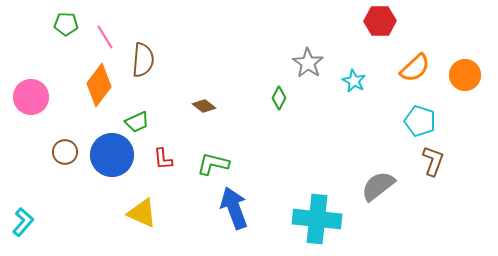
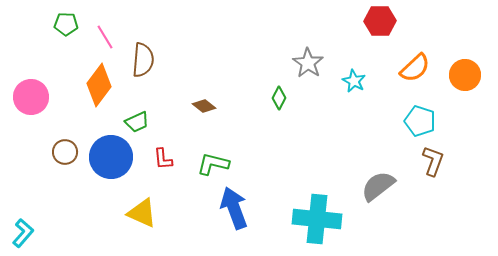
blue circle: moved 1 px left, 2 px down
cyan L-shape: moved 11 px down
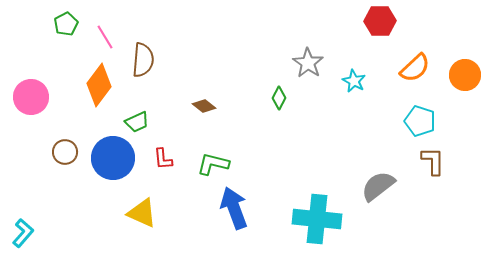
green pentagon: rotated 30 degrees counterclockwise
blue circle: moved 2 px right, 1 px down
brown L-shape: rotated 20 degrees counterclockwise
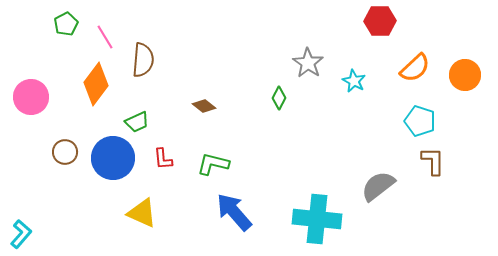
orange diamond: moved 3 px left, 1 px up
blue arrow: moved 4 px down; rotated 21 degrees counterclockwise
cyan L-shape: moved 2 px left, 1 px down
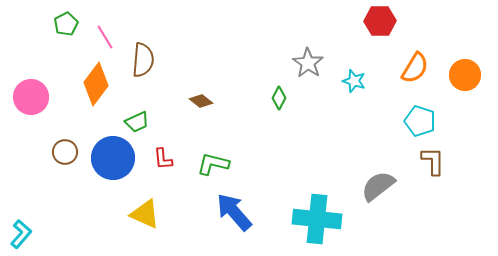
orange semicircle: rotated 16 degrees counterclockwise
cyan star: rotated 10 degrees counterclockwise
brown diamond: moved 3 px left, 5 px up
yellow triangle: moved 3 px right, 1 px down
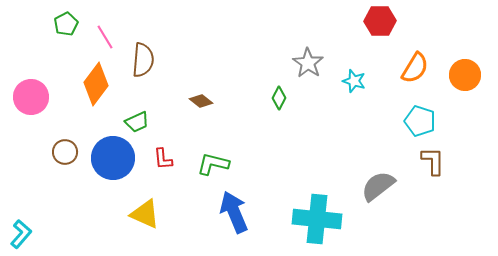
blue arrow: rotated 18 degrees clockwise
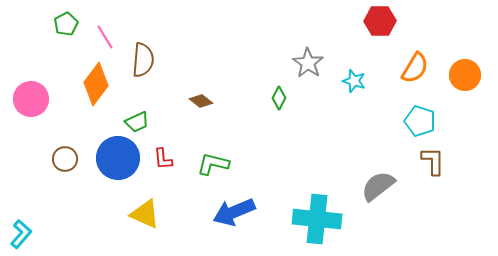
pink circle: moved 2 px down
brown circle: moved 7 px down
blue circle: moved 5 px right
blue arrow: rotated 90 degrees counterclockwise
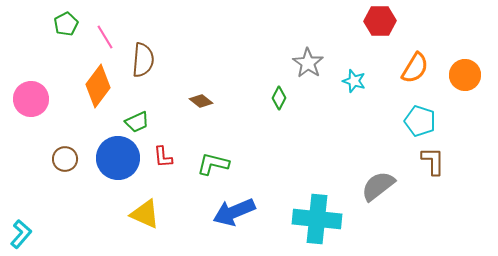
orange diamond: moved 2 px right, 2 px down
red L-shape: moved 2 px up
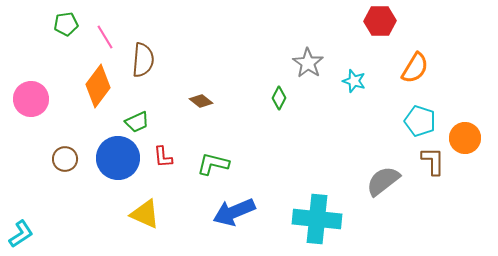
green pentagon: rotated 20 degrees clockwise
orange circle: moved 63 px down
gray semicircle: moved 5 px right, 5 px up
cyan L-shape: rotated 16 degrees clockwise
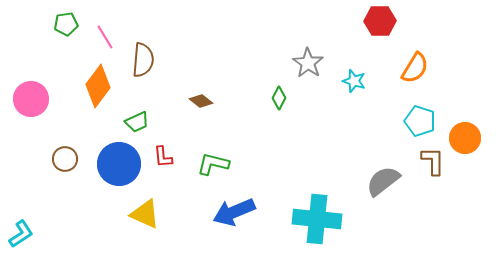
blue circle: moved 1 px right, 6 px down
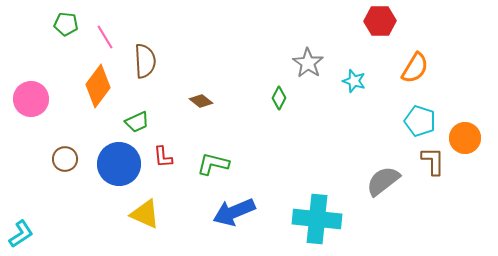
green pentagon: rotated 15 degrees clockwise
brown semicircle: moved 2 px right, 1 px down; rotated 8 degrees counterclockwise
